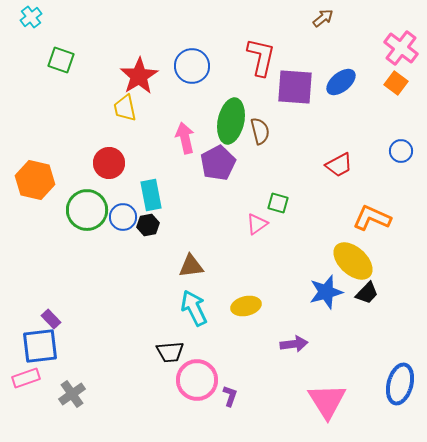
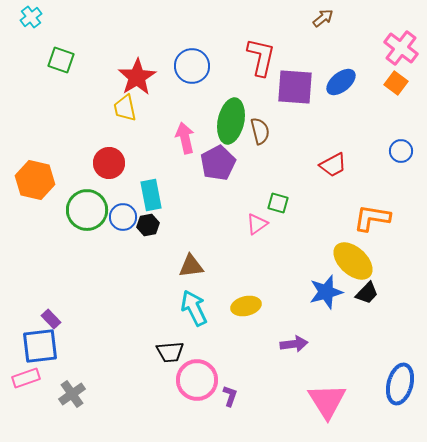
red star at (139, 76): moved 2 px left, 1 px down
red trapezoid at (339, 165): moved 6 px left
orange L-shape at (372, 218): rotated 15 degrees counterclockwise
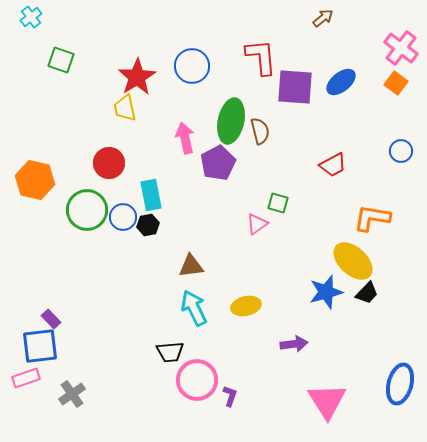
red L-shape at (261, 57): rotated 18 degrees counterclockwise
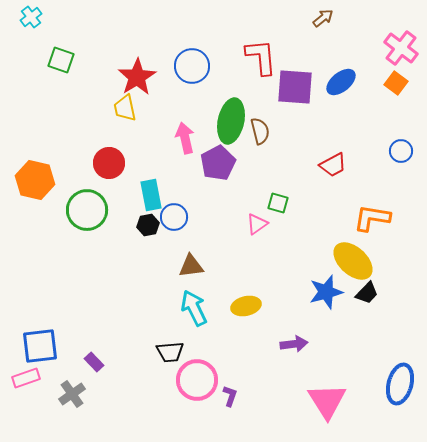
blue circle at (123, 217): moved 51 px right
purple rectangle at (51, 319): moved 43 px right, 43 px down
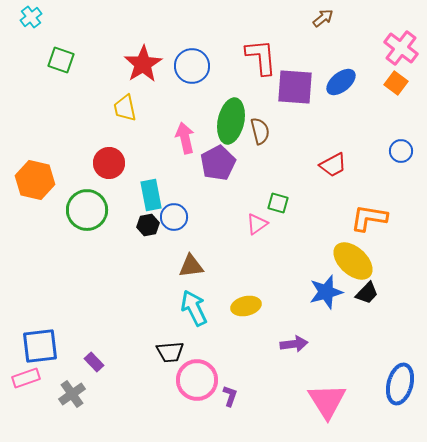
red star at (137, 77): moved 6 px right, 13 px up
orange L-shape at (372, 218): moved 3 px left
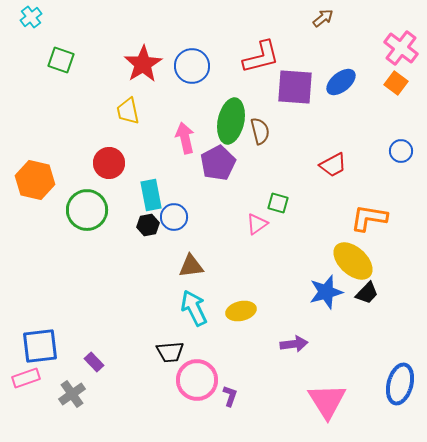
red L-shape at (261, 57): rotated 81 degrees clockwise
yellow trapezoid at (125, 108): moved 3 px right, 3 px down
yellow ellipse at (246, 306): moved 5 px left, 5 px down
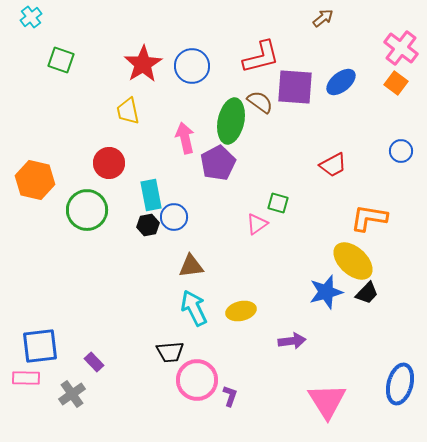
brown semicircle at (260, 131): moved 29 px up; rotated 40 degrees counterclockwise
purple arrow at (294, 344): moved 2 px left, 3 px up
pink rectangle at (26, 378): rotated 20 degrees clockwise
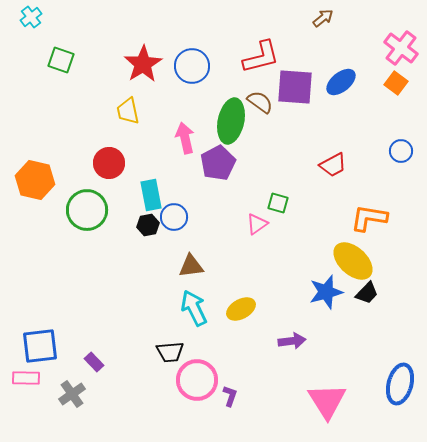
yellow ellipse at (241, 311): moved 2 px up; rotated 16 degrees counterclockwise
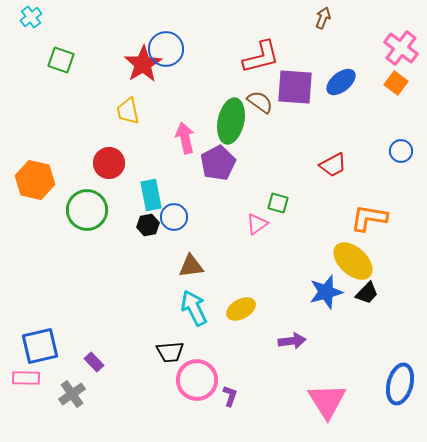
brown arrow at (323, 18): rotated 30 degrees counterclockwise
blue circle at (192, 66): moved 26 px left, 17 px up
blue square at (40, 346): rotated 6 degrees counterclockwise
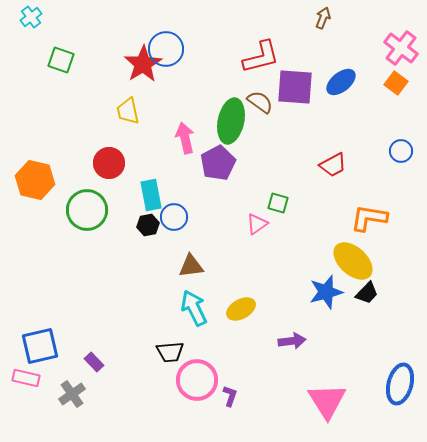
pink rectangle at (26, 378): rotated 12 degrees clockwise
